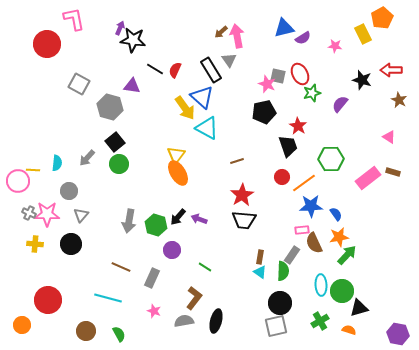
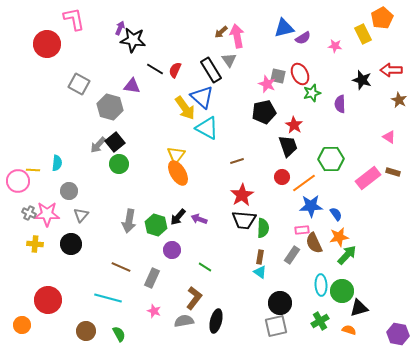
purple semicircle at (340, 104): rotated 42 degrees counterclockwise
red star at (298, 126): moved 4 px left, 1 px up
gray arrow at (87, 158): moved 11 px right, 13 px up
green semicircle at (283, 271): moved 20 px left, 43 px up
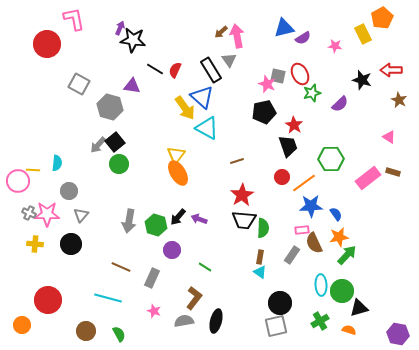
purple semicircle at (340, 104): rotated 132 degrees counterclockwise
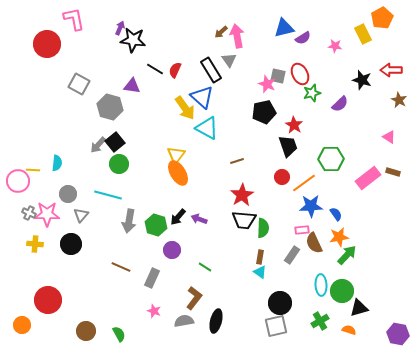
gray circle at (69, 191): moved 1 px left, 3 px down
cyan line at (108, 298): moved 103 px up
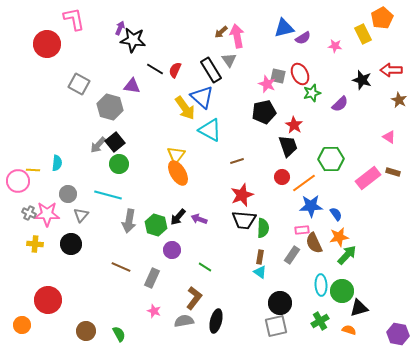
cyan triangle at (207, 128): moved 3 px right, 2 px down
red star at (242, 195): rotated 10 degrees clockwise
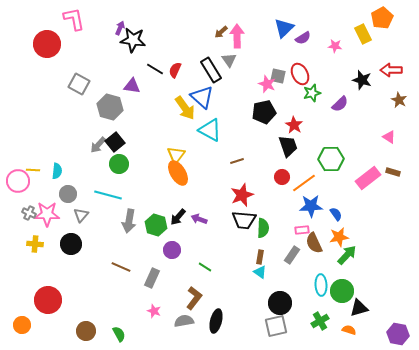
blue triangle at (284, 28): rotated 30 degrees counterclockwise
pink arrow at (237, 36): rotated 10 degrees clockwise
cyan semicircle at (57, 163): moved 8 px down
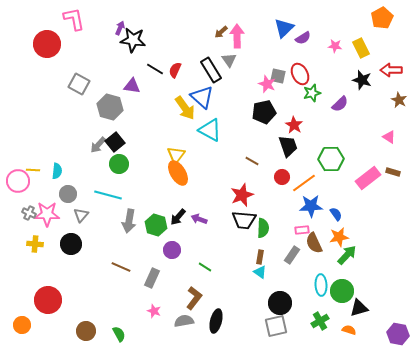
yellow rectangle at (363, 34): moved 2 px left, 14 px down
brown line at (237, 161): moved 15 px right; rotated 48 degrees clockwise
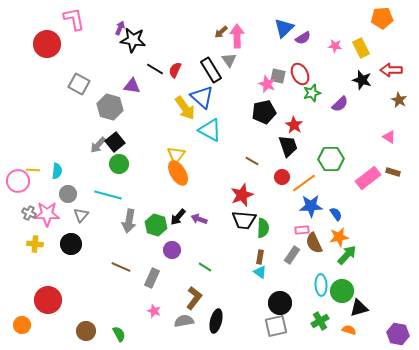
orange pentagon at (382, 18): rotated 25 degrees clockwise
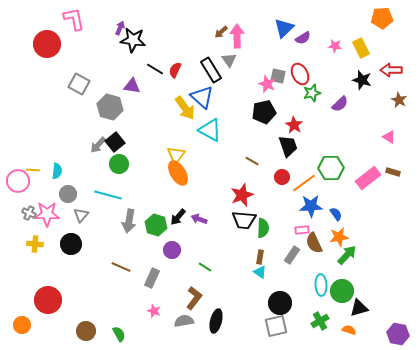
green hexagon at (331, 159): moved 9 px down
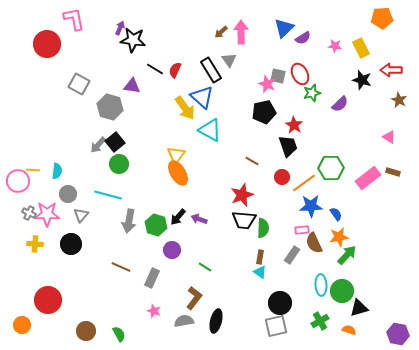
pink arrow at (237, 36): moved 4 px right, 4 px up
